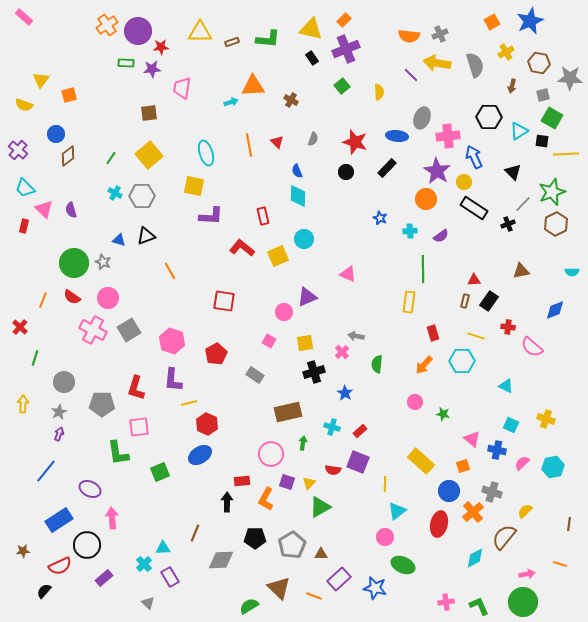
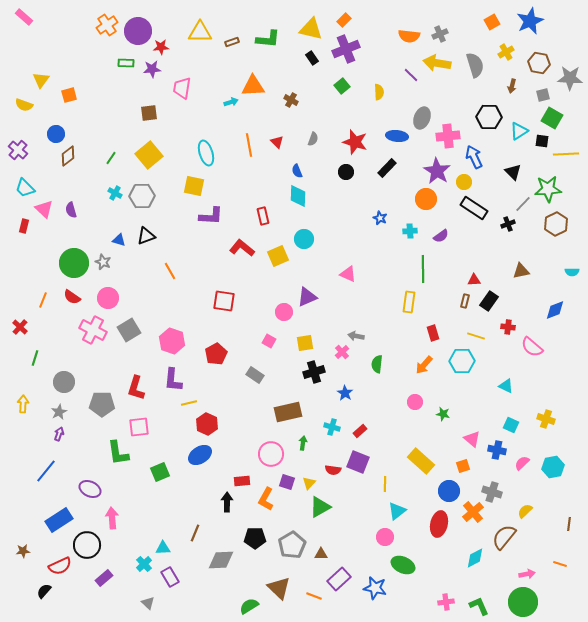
green star at (552, 192): moved 4 px left, 3 px up; rotated 16 degrees clockwise
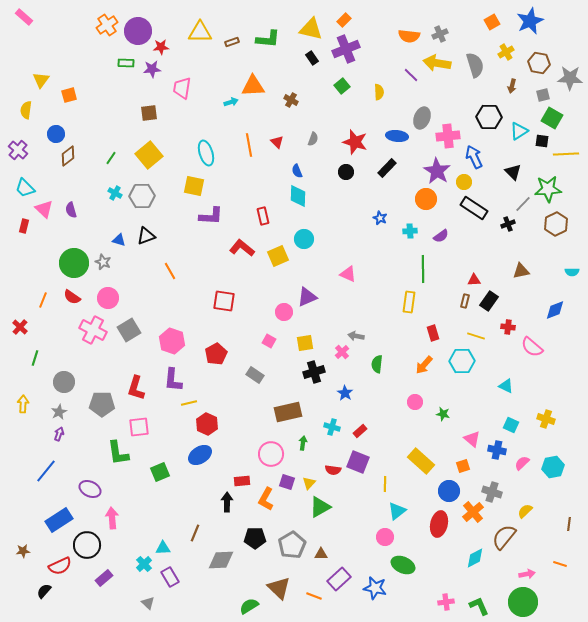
yellow semicircle at (24, 105): moved 2 px right, 5 px down; rotated 78 degrees clockwise
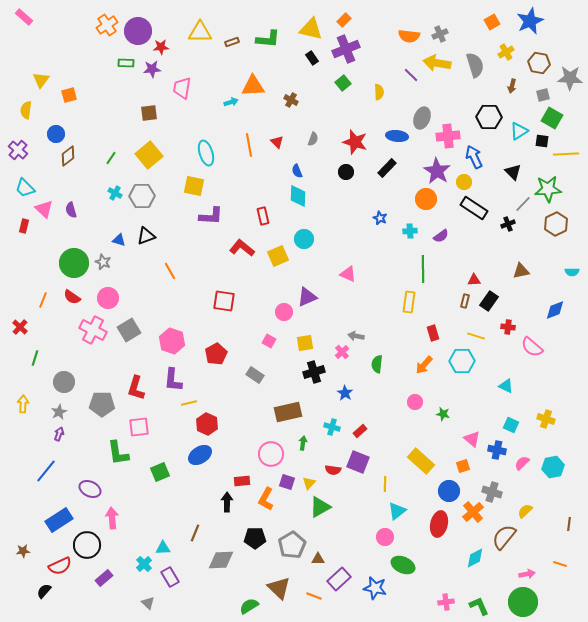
green square at (342, 86): moved 1 px right, 3 px up
brown triangle at (321, 554): moved 3 px left, 5 px down
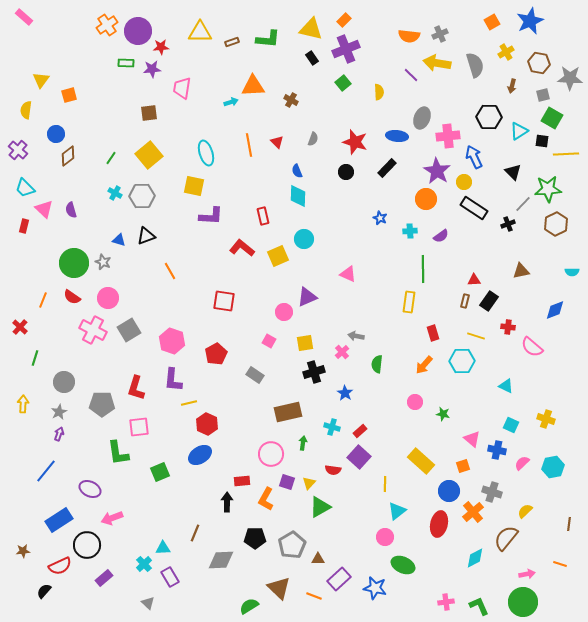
purple square at (358, 462): moved 1 px right, 5 px up; rotated 20 degrees clockwise
pink arrow at (112, 518): rotated 105 degrees counterclockwise
brown semicircle at (504, 537): moved 2 px right, 1 px down
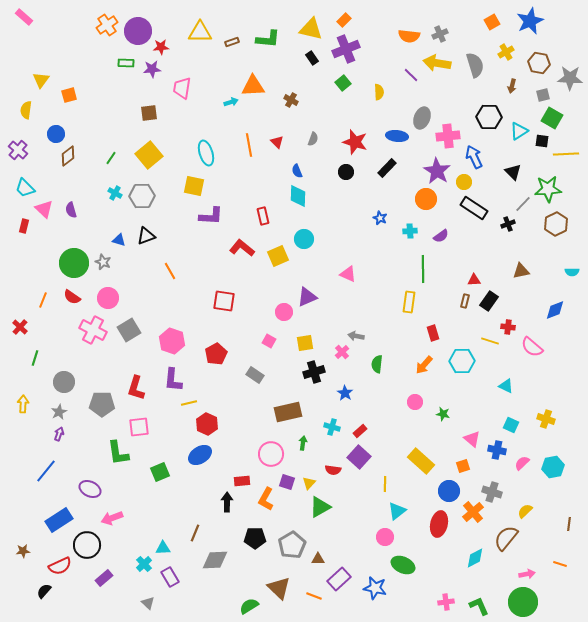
yellow line at (476, 336): moved 14 px right, 5 px down
gray diamond at (221, 560): moved 6 px left
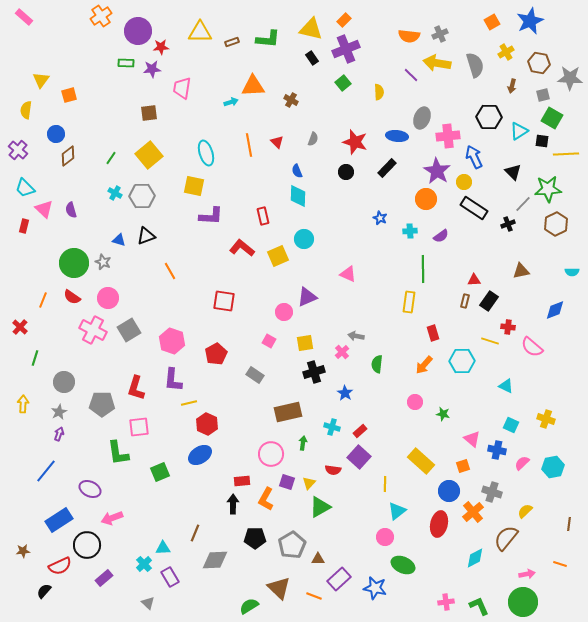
orange cross at (107, 25): moved 6 px left, 9 px up
black arrow at (227, 502): moved 6 px right, 2 px down
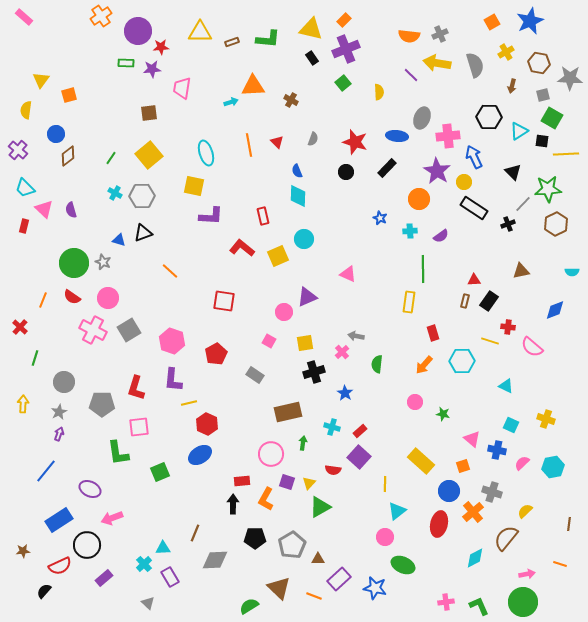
orange circle at (426, 199): moved 7 px left
black triangle at (146, 236): moved 3 px left, 3 px up
orange line at (170, 271): rotated 18 degrees counterclockwise
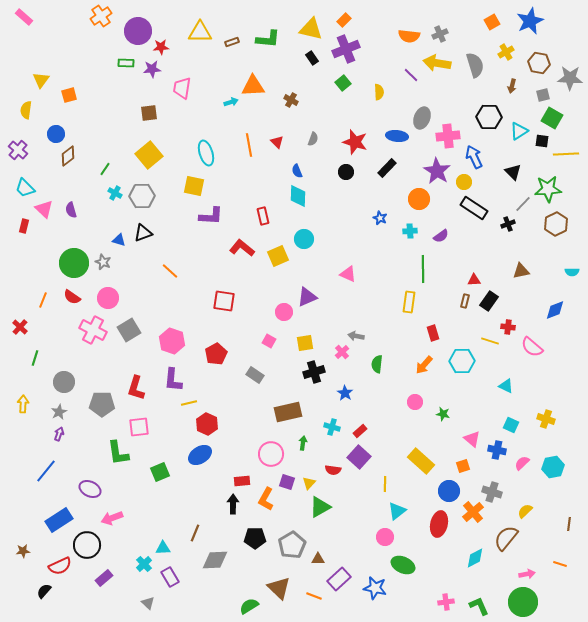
green line at (111, 158): moved 6 px left, 11 px down
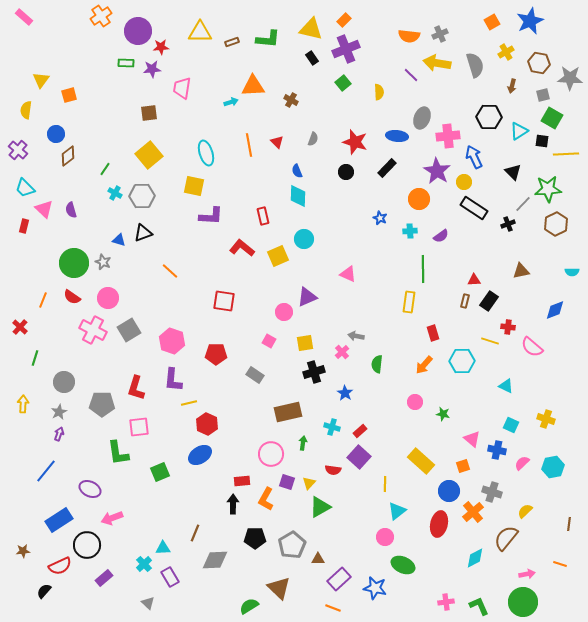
red pentagon at (216, 354): rotated 30 degrees clockwise
orange line at (314, 596): moved 19 px right, 12 px down
